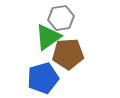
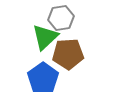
green triangle: moved 3 px left; rotated 8 degrees counterclockwise
blue pentagon: rotated 20 degrees counterclockwise
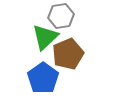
gray hexagon: moved 2 px up
brown pentagon: rotated 20 degrees counterclockwise
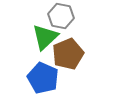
gray hexagon: rotated 20 degrees clockwise
blue pentagon: rotated 12 degrees counterclockwise
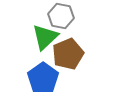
blue pentagon: rotated 12 degrees clockwise
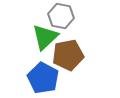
brown pentagon: moved 1 px down; rotated 12 degrees clockwise
blue pentagon: rotated 8 degrees counterclockwise
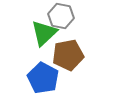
green triangle: moved 1 px left, 4 px up
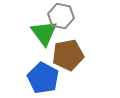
green triangle: rotated 24 degrees counterclockwise
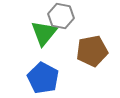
green triangle: rotated 16 degrees clockwise
brown pentagon: moved 24 px right, 4 px up
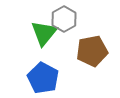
gray hexagon: moved 3 px right, 3 px down; rotated 20 degrees clockwise
